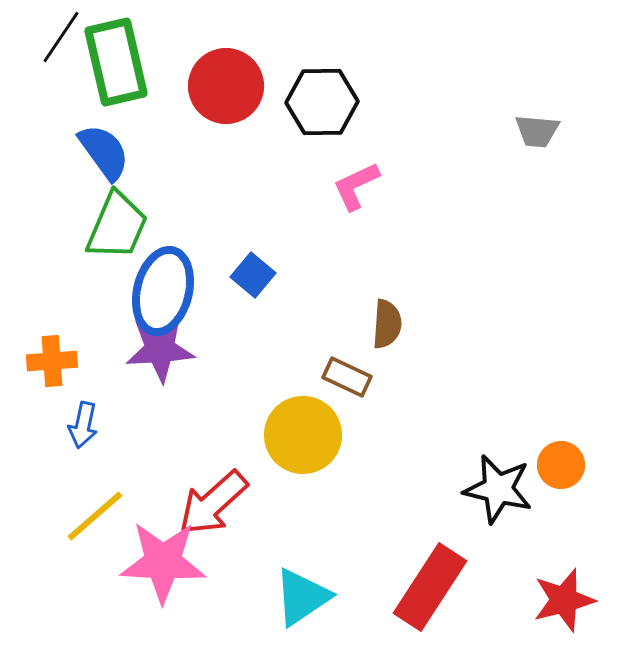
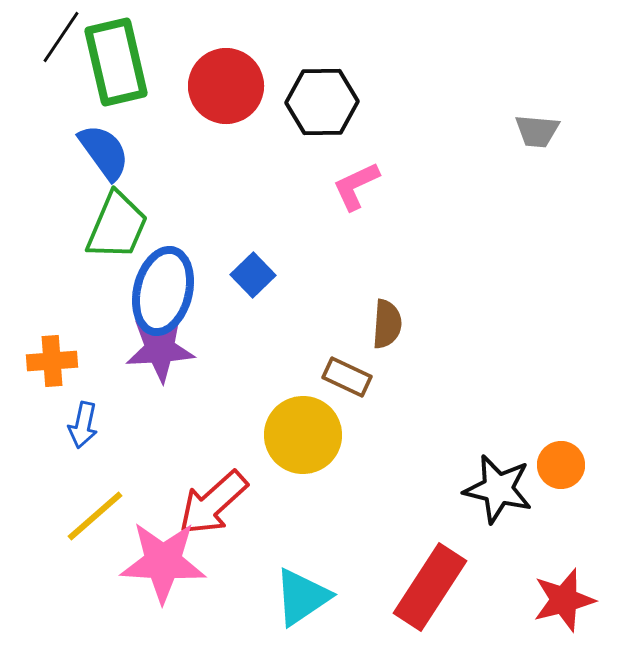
blue square: rotated 6 degrees clockwise
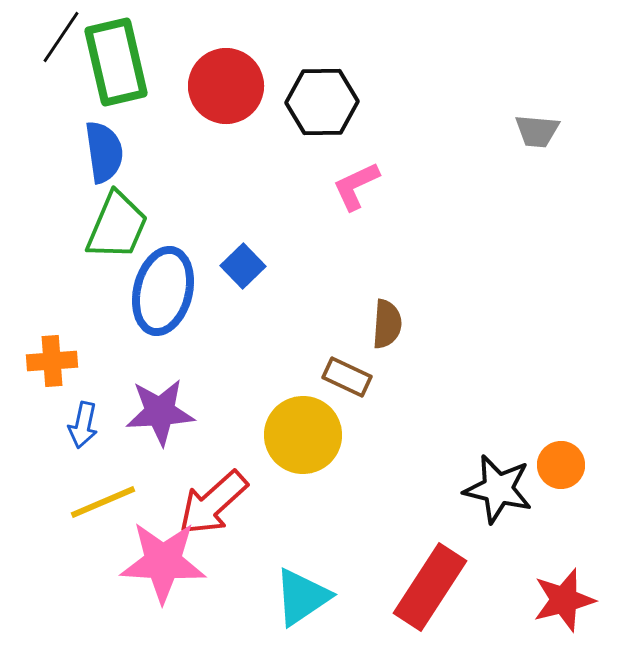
blue semicircle: rotated 28 degrees clockwise
blue square: moved 10 px left, 9 px up
purple star: moved 63 px down
yellow line: moved 8 px right, 14 px up; rotated 18 degrees clockwise
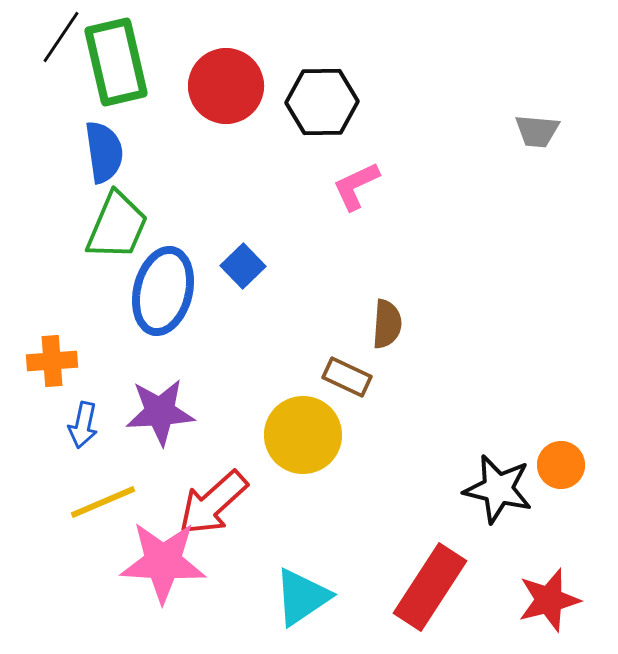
red star: moved 15 px left
